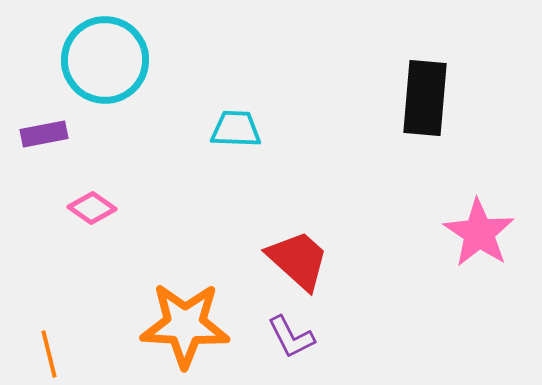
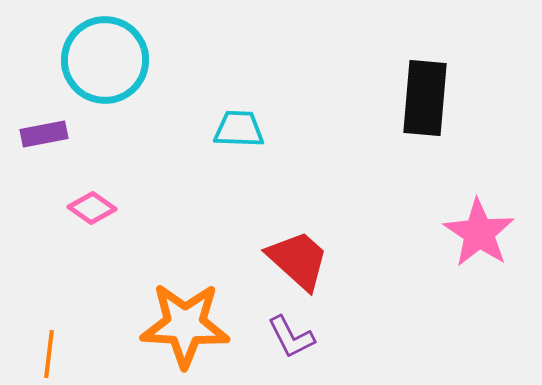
cyan trapezoid: moved 3 px right
orange line: rotated 21 degrees clockwise
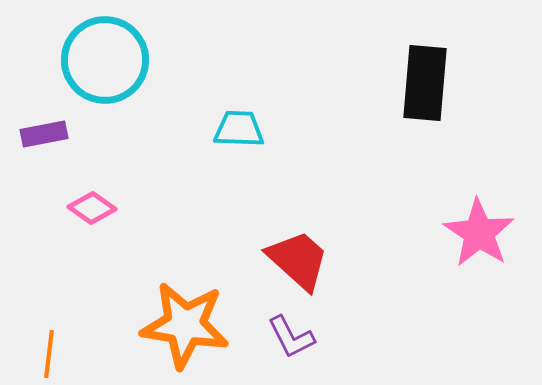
black rectangle: moved 15 px up
orange star: rotated 6 degrees clockwise
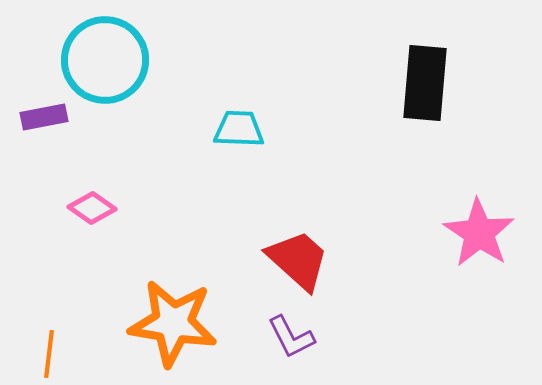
purple rectangle: moved 17 px up
orange star: moved 12 px left, 2 px up
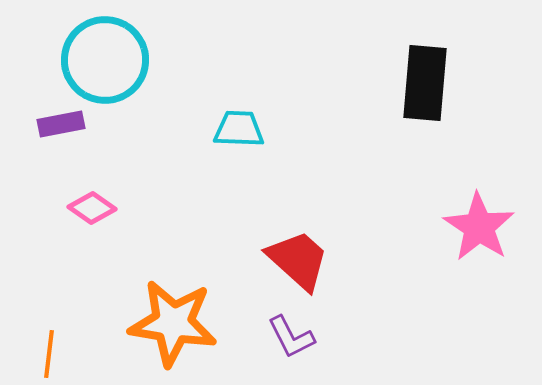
purple rectangle: moved 17 px right, 7 px down
pink star: moved 6 px up
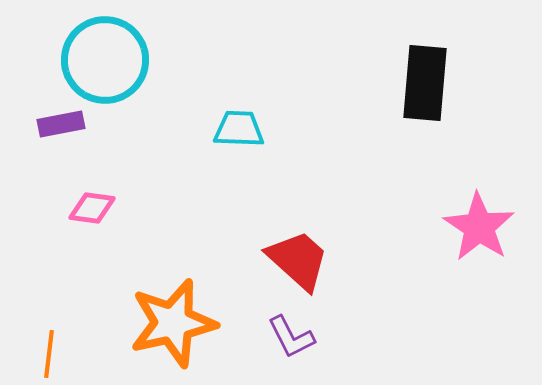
pink diamond: rotated 27 degrees counterclockwise
orange star: rotated 22 degrees counterclockwise
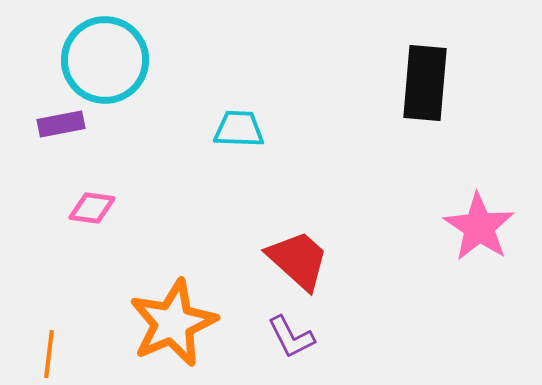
orange star: rotated 10 degrees counterclockwise
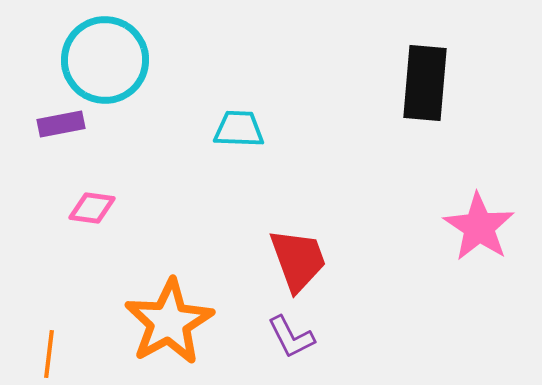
red trapezoid: rotated 28 degrees clockwise
orange star: moved 4 px left, 1 px up; rotated 6 degrees counterclockwise
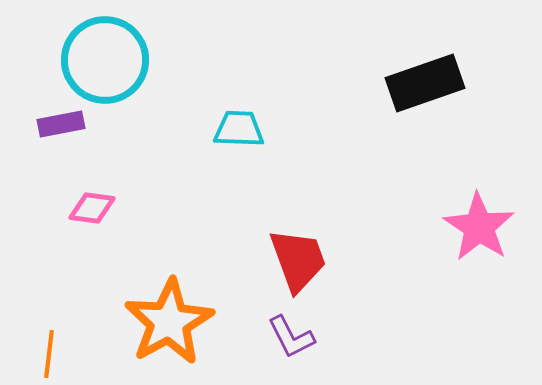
black rectangle: rotated 66 degrees clockwise
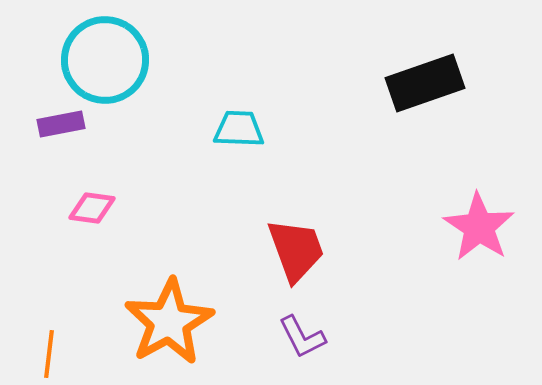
red trapezoid: moved 2 px left, 10 px up
purple L-shape: moved 11 px right
